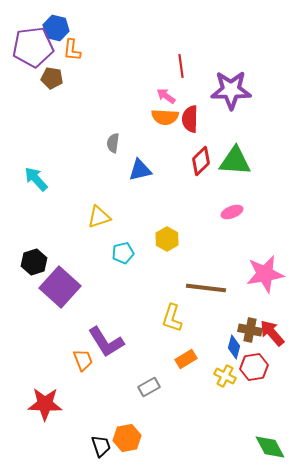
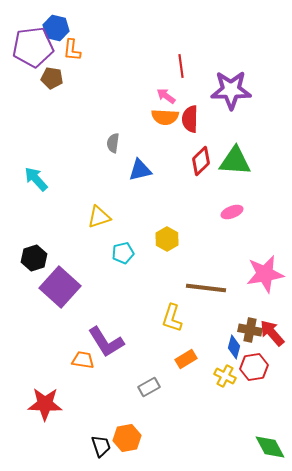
black hexagon: moved 4 px up
orange trapezoid: rotated 60 degrees counterclockwise
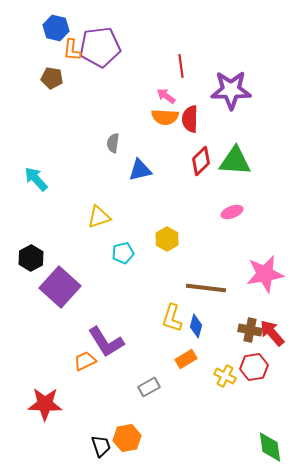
purple pentagon: moved 67 px right
black hexagon: moved 3 px left; rotated 10 degrees counterclockwise
blue diamond: moved 38 px left, 21 px up
orange trapezoid: moved 2 px right, 1 px down; rotated 35 degrees counterclockwise
green diamond: rotated 20 degrees clockwise
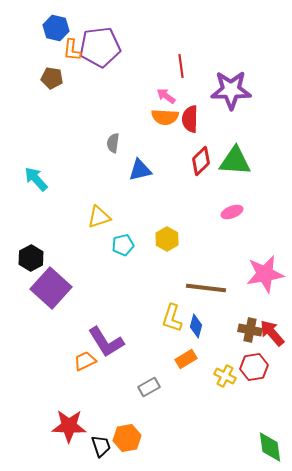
cyan pentagon: moved 8 px up
purple square: moved 9 px left, 1 px down
red star: moved 24 px right, 22 px down
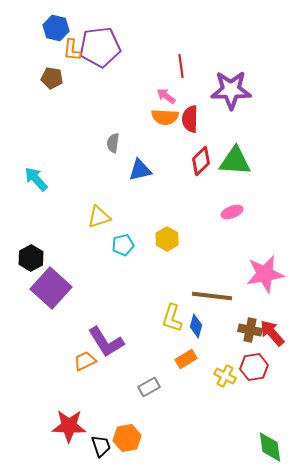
brown line: moved 6 px right, 8 px down
